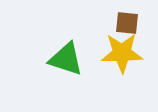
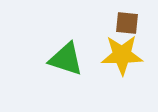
yellow star: moved 2 px down
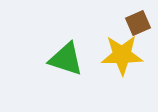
brown square: moved 11 px right; rotated 30 degrees counterclockwise
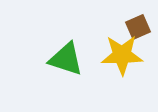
brown square: moved 4 px down
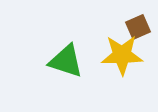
green triangle: moved 2 px down
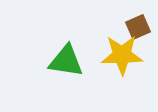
green triangle: rotated 9 degrees counterclockwise
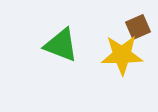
green triangle: moved 5 px left, 16 px up; rotated 12 degrees clockwise
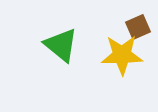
green triangle: rotated 18 degrees clockwise
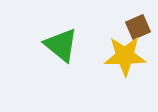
yellow star: moved 3 px right, 1 px down
